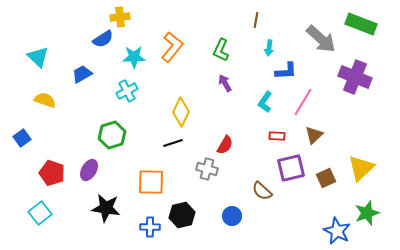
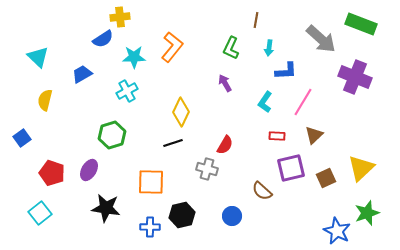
green L-shape: moved 10 px right, 2 px up
yellow semicircle: rotated 95 degrees counterclockwise
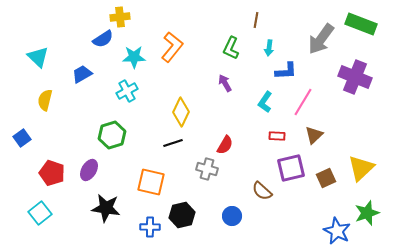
gray arrow: rotated 84 degrees clockwise
orange square: rotated 12 degrees clockwise
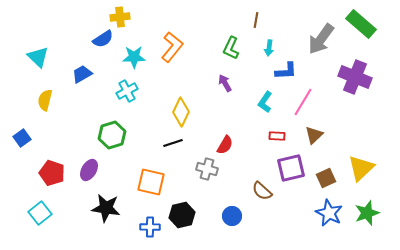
green rectangle: rotated 20 degrees clockwise
blue star: moved 8 px left, 18 px up
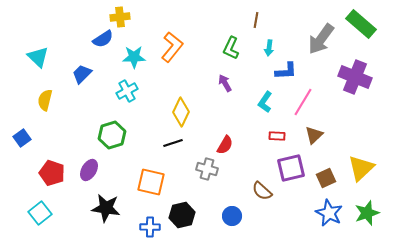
blue trapezoid: rotated 15 degrees counterclockwise
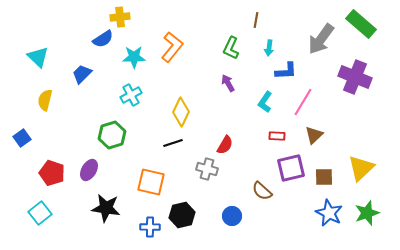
purple arrow: moved 3 px right
cyan cross: moved 4 px right, 4 px down
brown square: moved 2 px left, 1 px up; rotated 24 degrees clockwise
